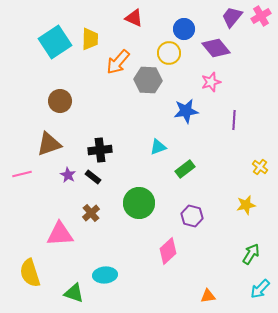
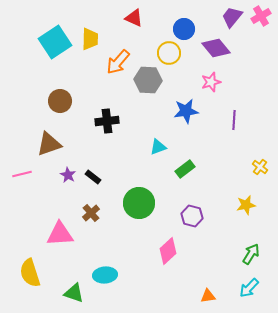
black cross: moved 7 px right, 29 px up
cyan arrow: moved 11 px left, 1 px up
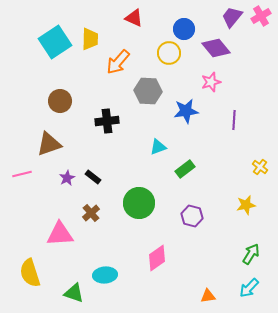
gray hexagon: moved 11 px down
purple star: moved 1 px left, 3 px down; rotated 14 degrees clockwise
pink diamond: moved 11 px left, 7 px down; rotated 8 degrees clockwise
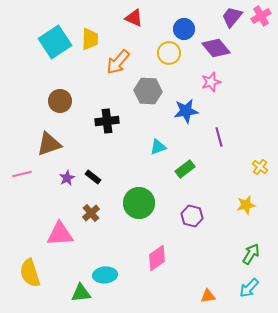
purple line: moved 15 px left, 17 px down; rotated 18 degrees counterclockwise
green triangle: moved 7 px right; rotated 25 degrees counterclockwise
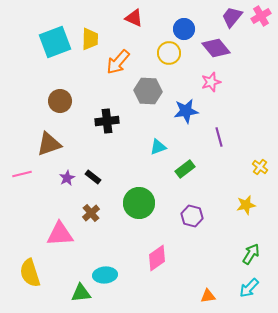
cyan square: rotated 12 degrees clockwise
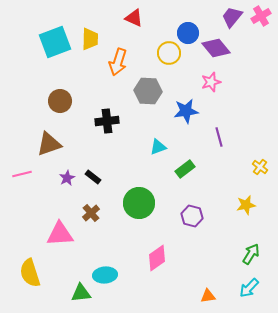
blue circle: moved 4 px right, 4 px down
orange arrow: rotated 24 degrees counterclockwise
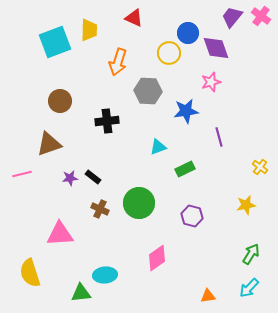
pink cross: rotated 24 degrees counterclockwise
yellow trapezoid: moved 1 px left, 9 px up
purple diamond: rotated 20 degrees clockwise
green rectangle: rotated 12 degrees clockwise
purple star: moved 3 px right; rotated 21 degrees clockwise
brown cross: moved 9 px right, 4 px up; rotated 24 degrees counterclockwise
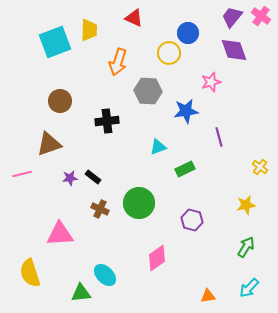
purple diamond: moved 18 px right, 2 px down
purple hexagon: moved 4 px down
green arrow: moved 5 px left, 7 px up
cyan ellipse: rotated 50 degrees clockwise
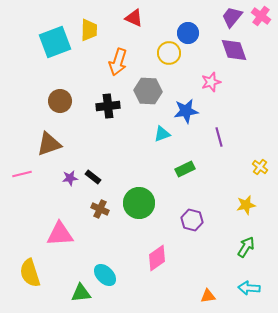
black cross: moved 1 px right, 15 px up
cyan triangle: moved 4 px right, 13 px up
cyan arrow: rotated 50 degrees clockwise
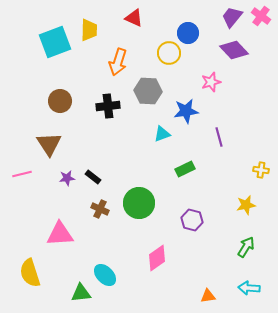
purple diamond: rotated 24 degrees counterclockwise
brown triangle: rotated 44 degrees counterclockwise
yellow cross: moved 1 px right, 3 px down; rotated 28 degrees counterclockwise
purple star: moved 3 px left
